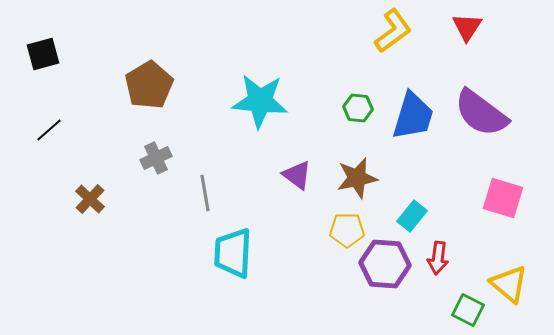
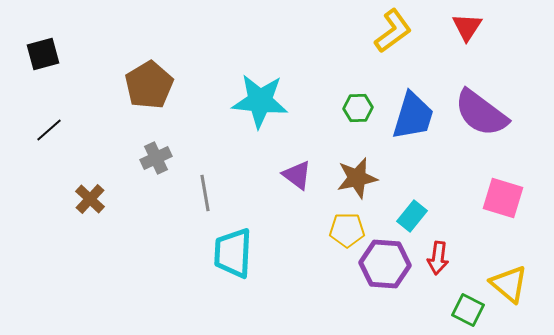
green hexagon: rotated 8 degrees counterclockwise
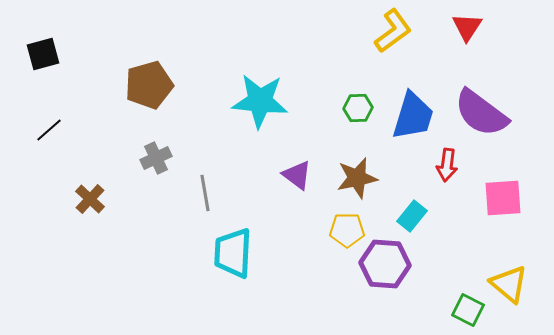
brown pentagon: rotated 15 degrees clockwise
pink square: rotated 21 degrees counterclockwise
red arrow: moved 9 px right, 93 px up
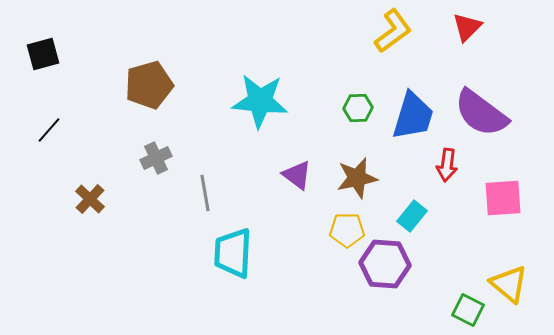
red triangle: rotated 12 degrees clockwise
black line: rotated 8 degrees counterclockwise
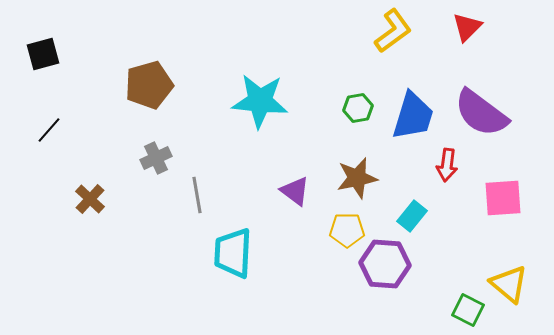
green hexagon: rotated 8 degrees counterclockwise
purple triangle: moved 2 px left, 16 px down
gray line: moved 8 px left, 2 px down
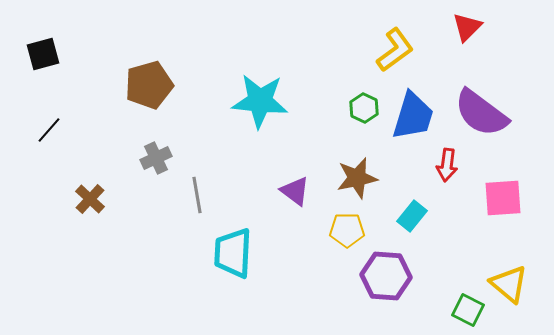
yellow L-shape: moved 2 px right, 19 px down
green hexagon: moved 6 px right; rotated 24 degrees counterclockwise
purple hexagon: moved 1 px right, 12 px down
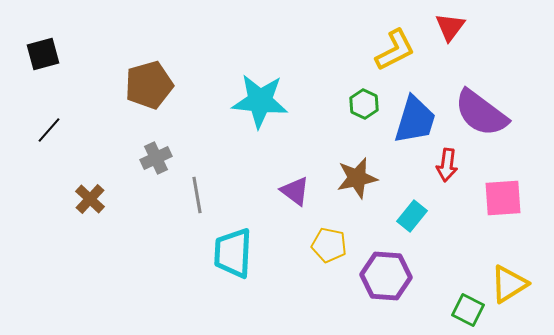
red triangle: moved 17 px left; rotated 8 degrees counterclockwise
yellow L-shape: rotated 9 degrees clockwise
green hexagon: moved 4 px up
blue trapezoid: moved 2 px right, 4 px down
yellow pentagon: moved 18 px left, 15 px down; rotated 12 degrees clockwise
yellow triangle: rotated 48 degrees clockwise
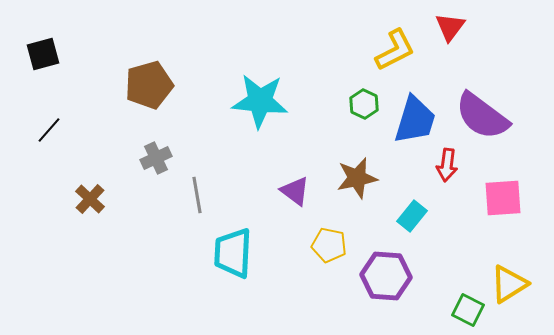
purple semicircle: moved 1 px right, 3 px down
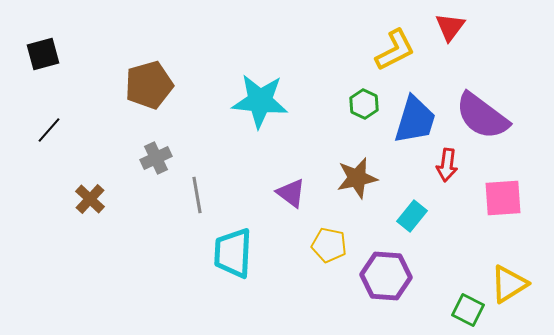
purple triangle: moved 4 px left, 2 px down
